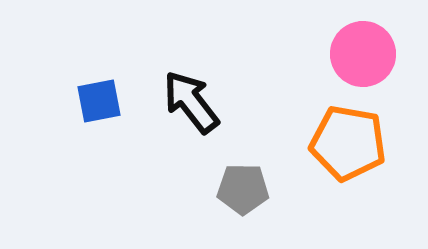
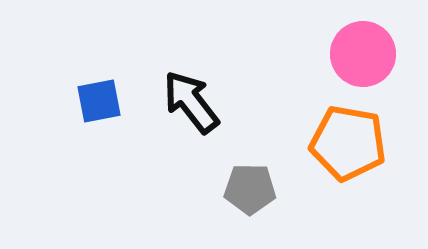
gray pentagon: moved 7 px right
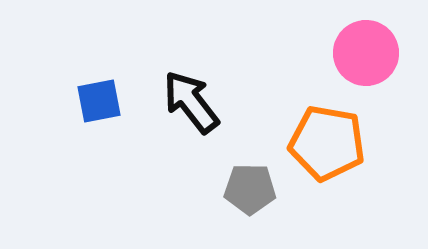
pink circle: moved 3 px right, 1 px up
orange pentagon: moved 21 px left
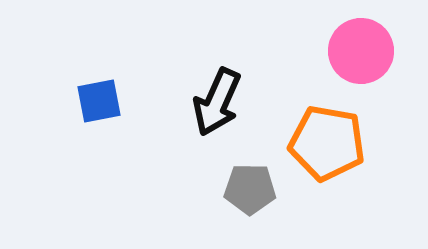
pink circle: moved 5 px left, 2 px up
black arrow: moved 26 px right; rotated 118 degrees counterclockwise
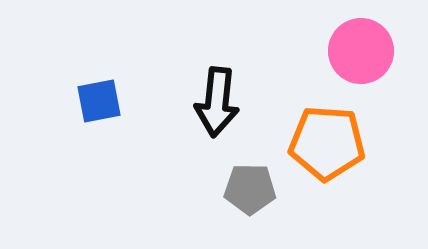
black arrow: rotated 18 degrees counterclockwise
orange pentagon: rotated 6 degrees counterclockwise
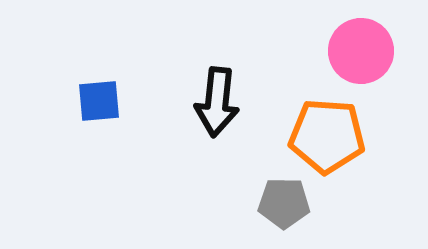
blue square: rotated 6 degrees clockwise
orange pentagon: moved 7 px up
gray pentagon: moved 34 px right, 14 px down
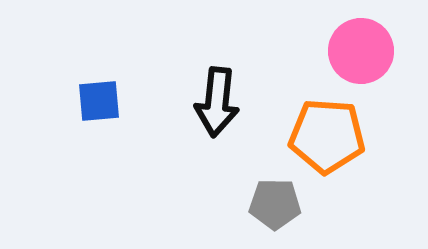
gray pentagon: moved 9 px left, 1 px down
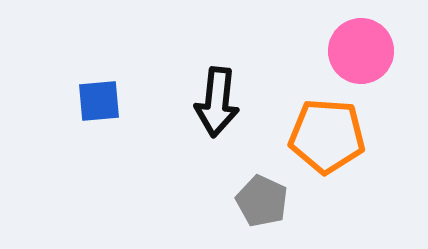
gray pentagon: moved 13 px left, 3 px up; rotated 24 degrees clockwise
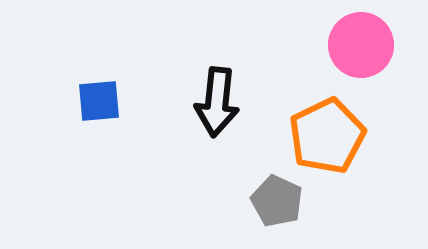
pink circle: moved 6 px up
orange pentagon: rotated 30 degrees counterclockwise
gray pentagon: moved 15 px right
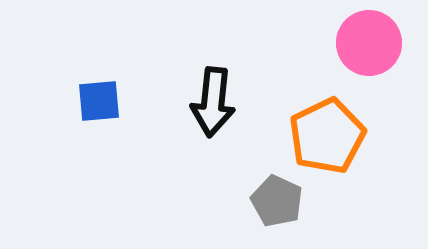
pink circle: moved 8 px right, 2 px up
black arrow: moved 4 px left
